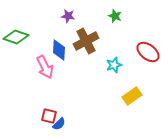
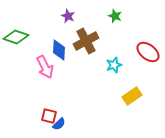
purple star: rotated 16 degrees clockwise
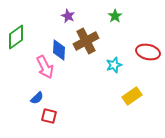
green star: rotated 16 degrees clockwise
green diamond: rotated 55 degrees counterclockwise
red ellipse: rotated 25 degrees counterclockwise
blue semicircle: moved 22 px left, 26 px up
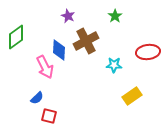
red ellipse: rotated 20 degrees counterclockwise
cyan star: rotated 21 degrees clockwise
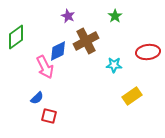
blue diamond: moved 1 px left, 1 px down; rotated 60 degrees clockwise
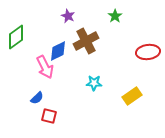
cyan star: moved 20 px left, 18 px down
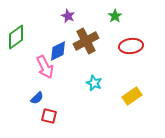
red ellipse: moved 17 px left, 6 px up
cyan star: rotated 21 degrees clockwise
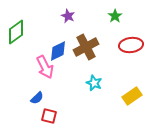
green diamond: moved 5 px up
brown cross: moved 6 px down
red ellipse: moved 1 px up
